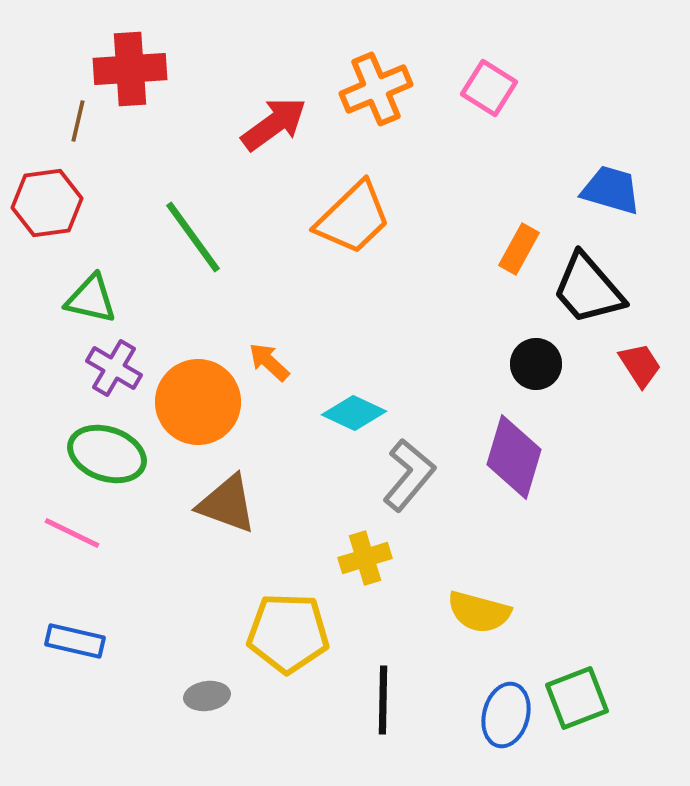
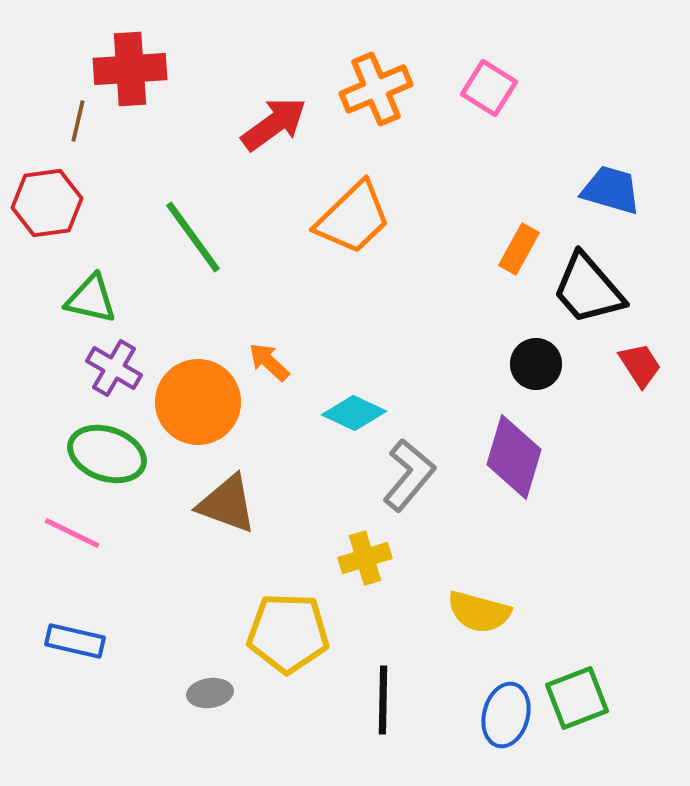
gray ellipse: moved 3 px right, 3 px up
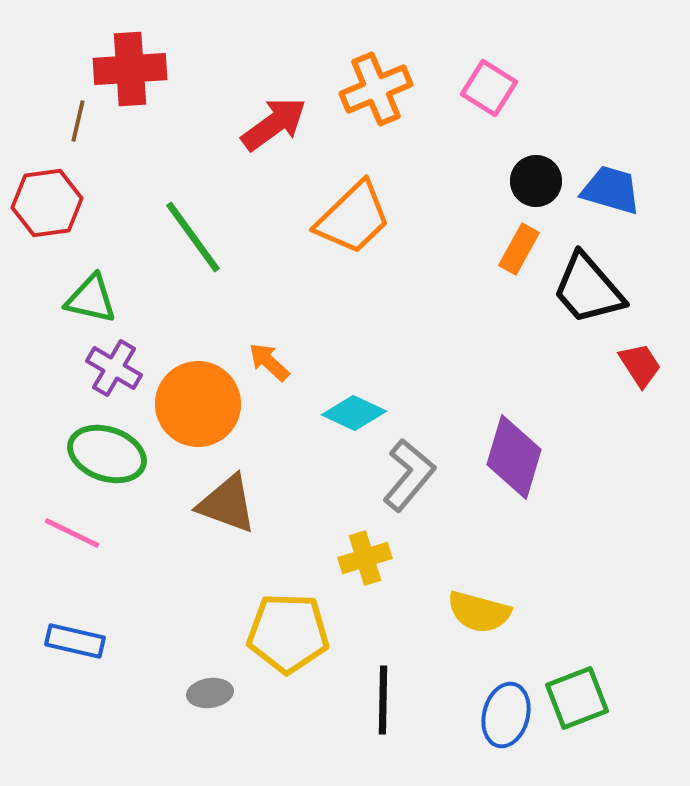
black circle: moved 183 px up
orange circle: moved 2 px down
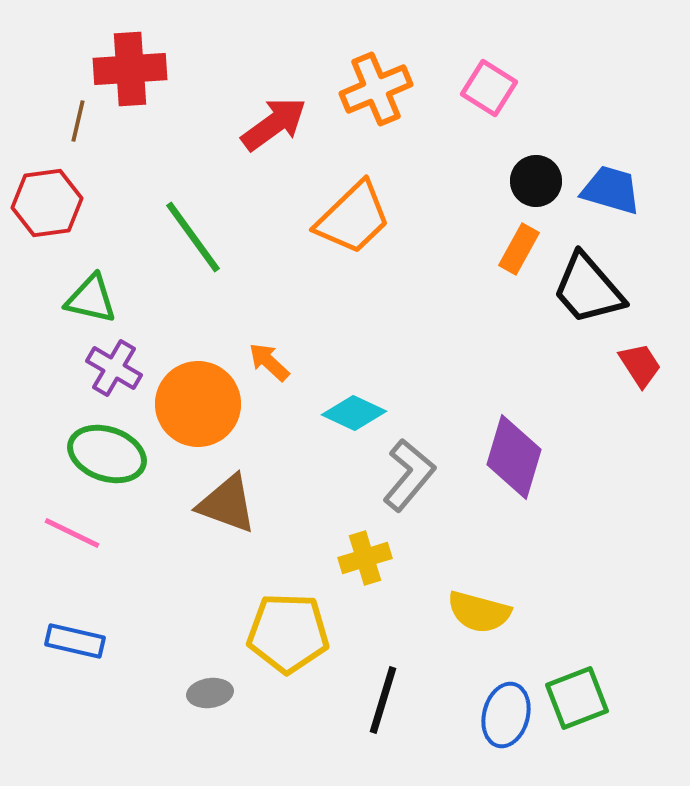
black line: rotated 16 degrees clockwise
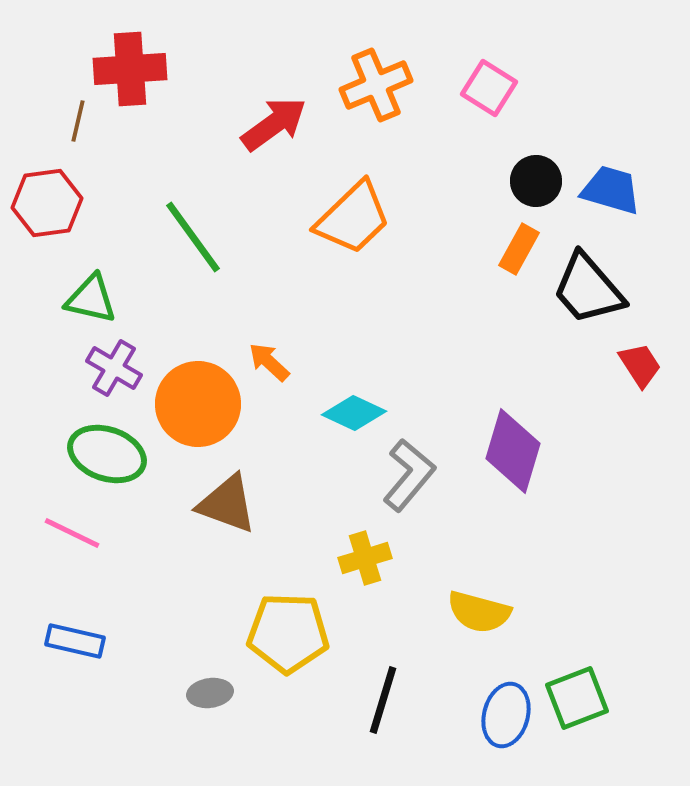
orange cross: moved 4 px up
purple diamond: moved 1 px left, 6 px up
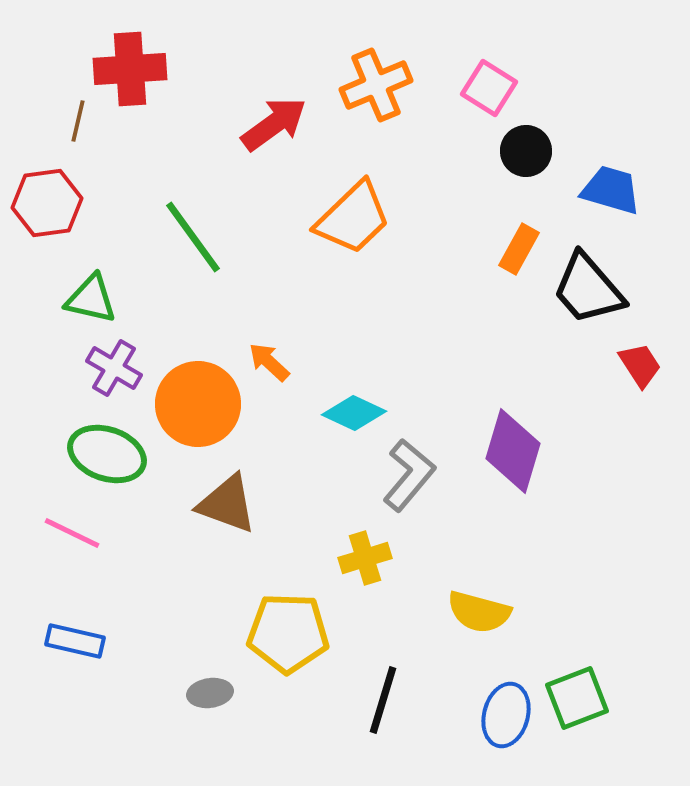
black circle: moved 10 px left, 30 px up
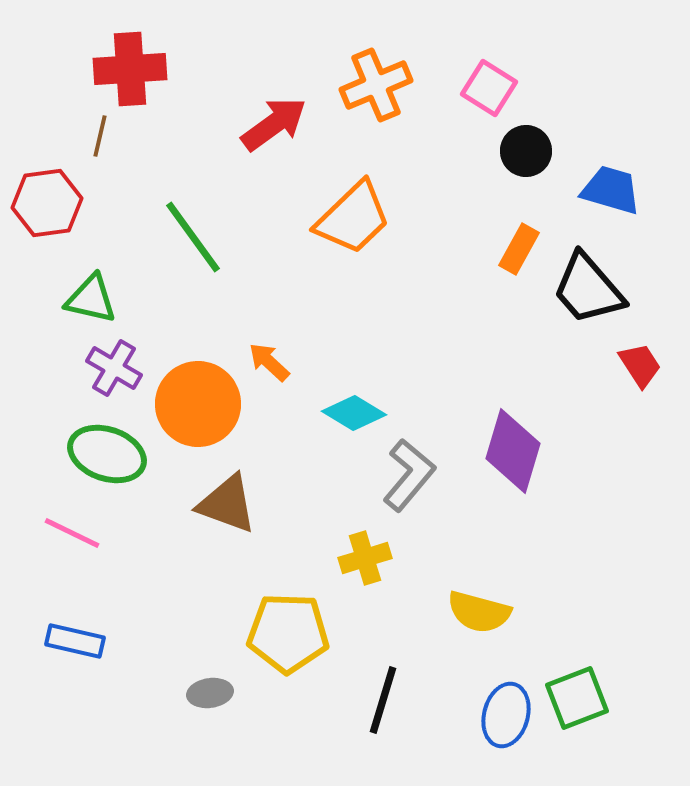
brown line: moved 22 px right, 15 px down
cyan diamond: rotated 6 degrees clockwise
